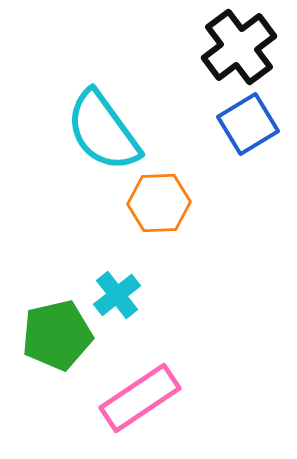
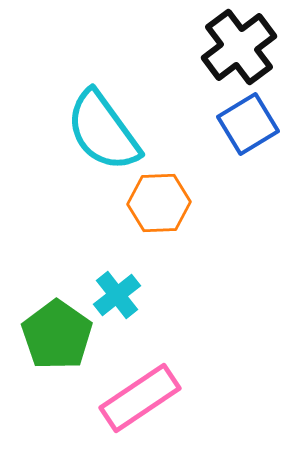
green pentagon: rotated 24 degrees counterclockwise
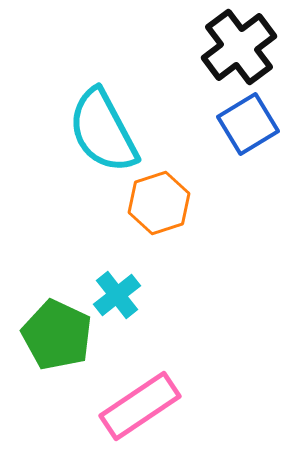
cyan semicircle: rotated 8 degrees clockwise
orange hexagon: rotated 16 degrees counterclockwise
green pentagon: rotated 10 degrees counterclockwise
pink rectangle: moved 8 px down
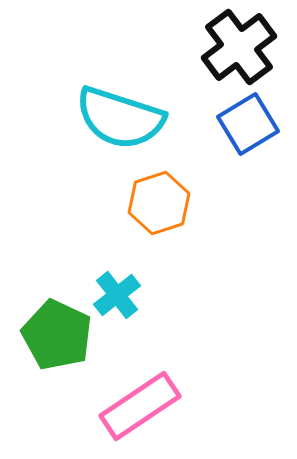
cyan semicircle: moved 17 px right, 13 px up; rotated 44 degrees counterclockwise
